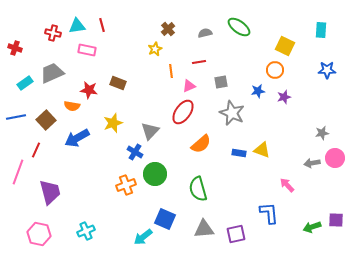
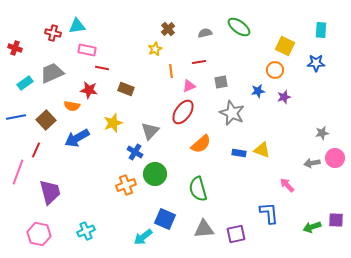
red line at (102, 25): moved 43 px down; rotated 64 degrees counterclockwise
blue star at (327, 70): moved 11 px left, 7 px up
brown rectangle at (118, 83): moved 8 px right, 6 px down
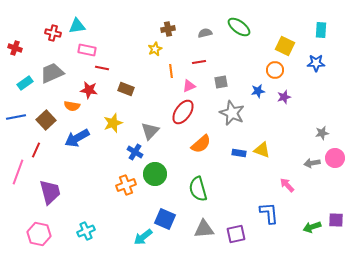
brown cross at (168, 29): rotated 32 degrees clockwise
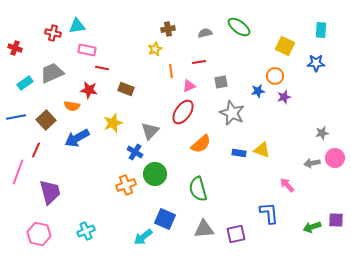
orange circle at (275, 70): moved 6 px down
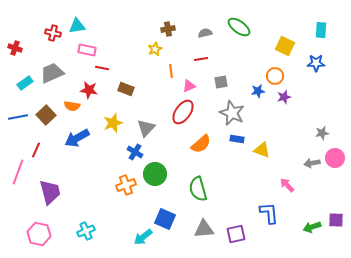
red line at (199, 62): moved 2 px right, 3 px up
blue line at (16, 117): moved 2 px right
brown square at (46, 120): moved 5 px up
gray triangle at (150, 131): moved 4 px left, 3 px up
blue rectangle at (239, 153): moved 2 px left, 14 px up
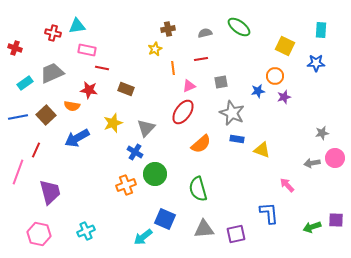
orange line at (171, 71): moved 2 px right, 3 px up
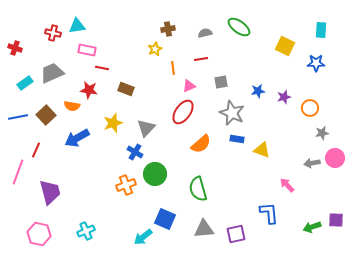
orange circle at (275, 76): moved 35 px right, 32 px down
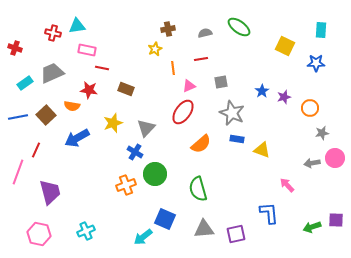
blue star at (258, 91): moved 4 px right; rotated 24 degrees counterclockwise
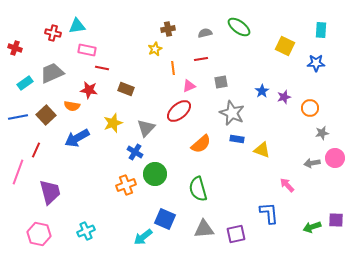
red ellipse at (183, 112): moved 4 px left, 1 px up; rotated 15 degrees clockwise
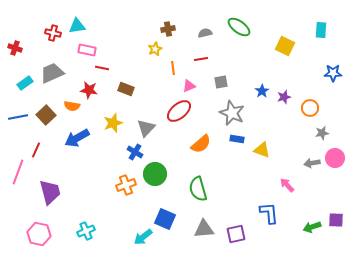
blue star at (316, 63): moved 17 px right, 10 px down
